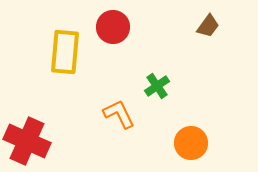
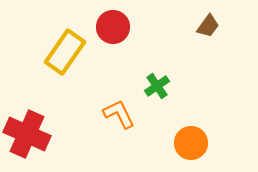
yellow rectangle: rotated 30 degrees clockwise
red cross: moved 7 px up
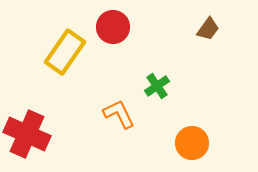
brown trapezoid: moved 3 px down
orange circle: moved 1 px right
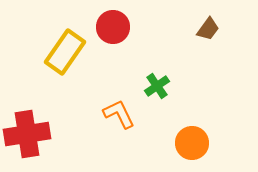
red cross: rotated 33 degrees counterclockwise
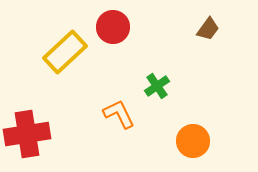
yellow rectangle: rotated 12 degrees clockwise
orange circle: moved 1 px right, 2 px up
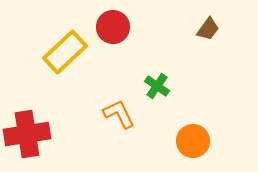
green cross: rotated 20 degrees counterclockwise
